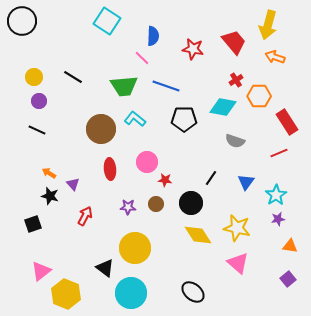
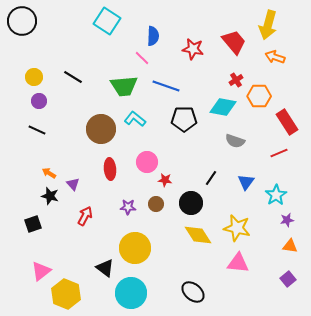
purple star at (278, 219): moved 9 px right, 1 px down
pink triangle at (238, 263): rotated 35 degrees counterclockwise
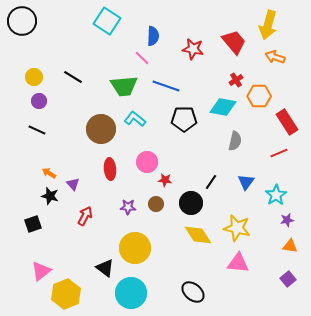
gray semicircle at (235, 141): rotated 96 degrees counterclockwise
black line at (211, 178): moved 4 px down
yellow hexagon at (66, 294): rotated 16 degrees clockwise
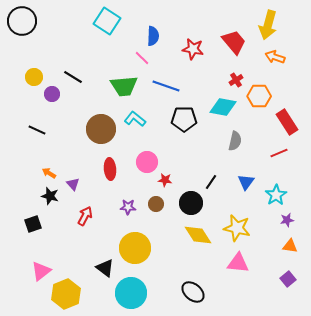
purple circle at (39, 101): moved 13 px right, 7 px up
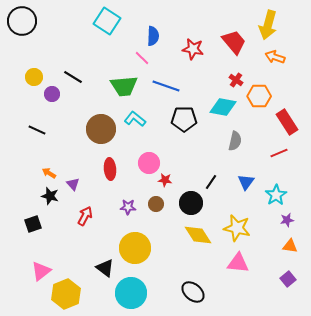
red cross at (236, 80): rotated 24 degrees counterclockwise
pink circle at (147, 162): moved 2 px right, 1 px down
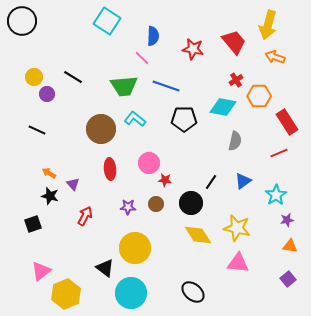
red cross at (236, 80): rotated 24 degrees clockwise
purple circle at (52, 94): moved 5 px left
blue triangle at (246, 182): moved 3 px left, 1 px up; rotated 18 degrees clockwise
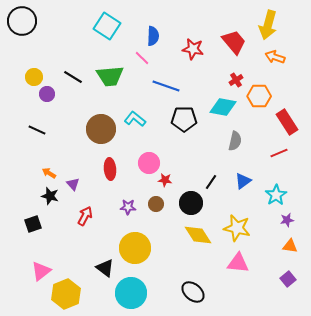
cyan square at (107, 21): moved 5 px down
green trapezoid at (124, 86): moved 14 px left, 10 px up
